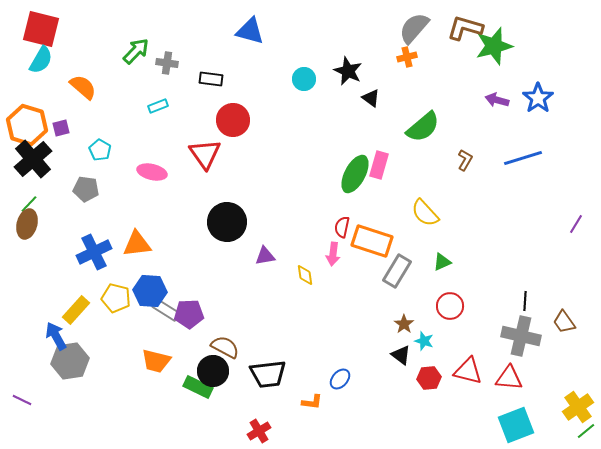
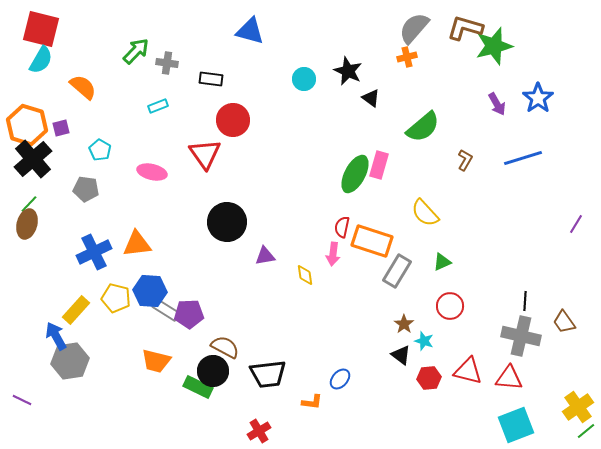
purple arrow at (497, 100): moved 4 px down; rotated 135 degrees counterclockwise
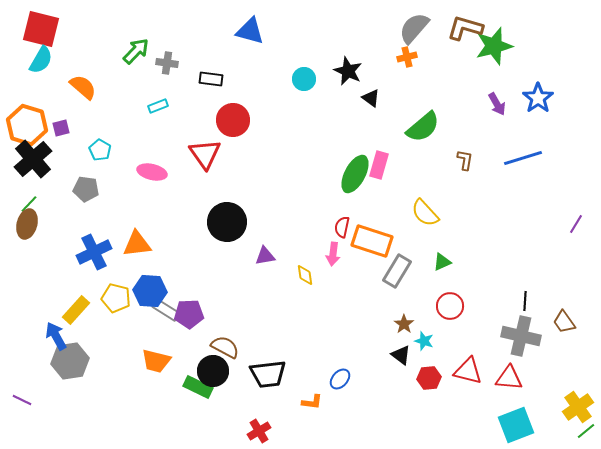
brown L-shape at (465, 160): rotated 20 degrees counterclockwise
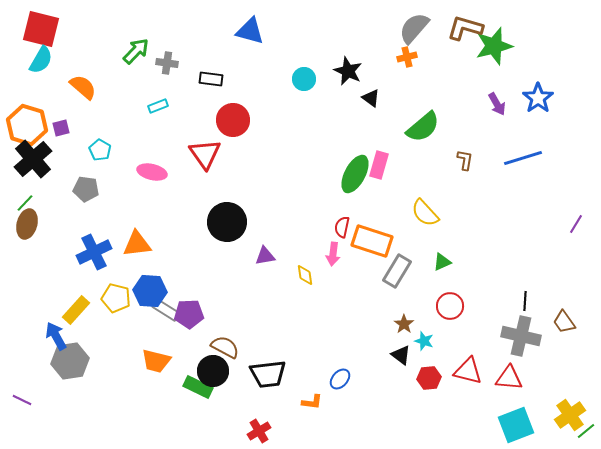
green line at (29, 204): moved 4 px left, 1 px up
yellow cross at (578, 407): moved 8 px left, 8 px down
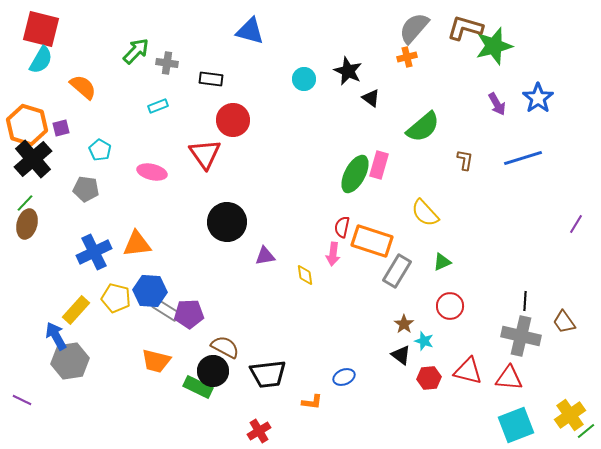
blue ellipse at (340, 379): moved 4 px right, 2 px up; rotated 25 degrees clockwise
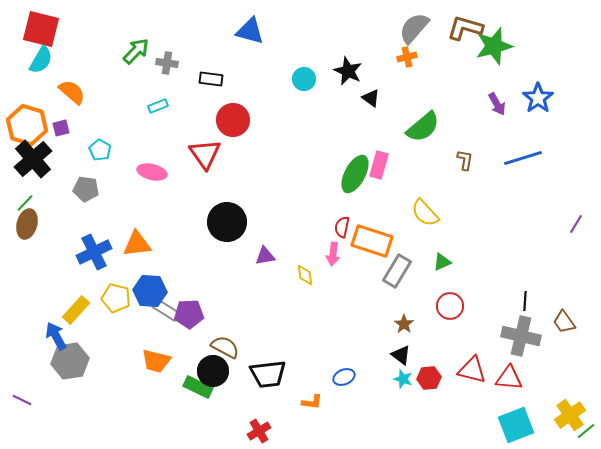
orange semicircle at (83, 87): moved 11 px left, 5 px down
cyan star at (424, 341): moved 21 px left, 38 px down
red triangle at (468, 371): moved 4 px right, 1 px up
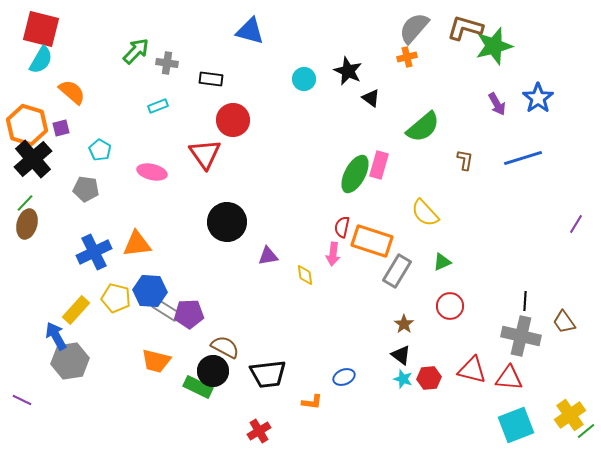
purple triangle at (265, 256): moved 3 px right
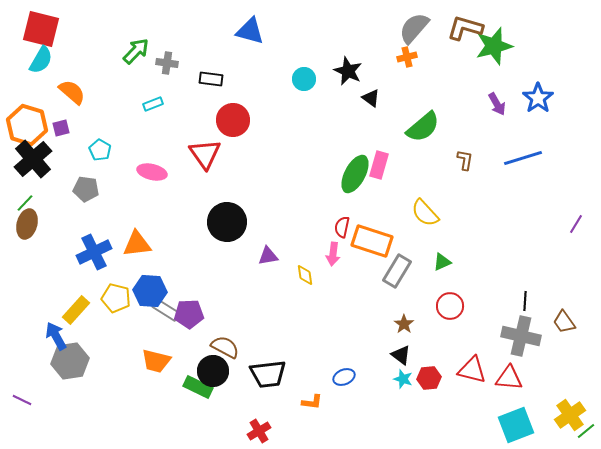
cyan rectangle at (158, 106): moved 5 px left, 2 px up
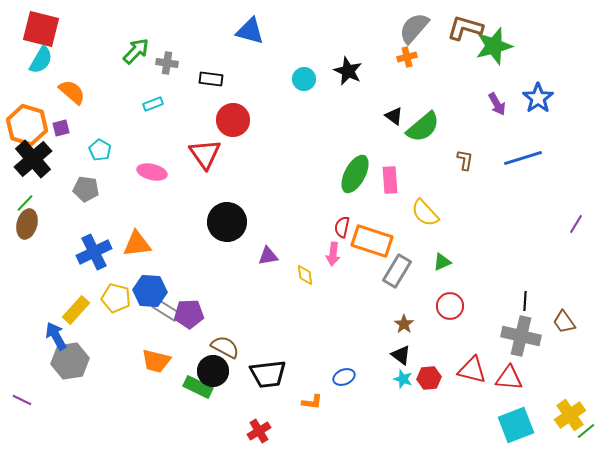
black triangle at (371, 98): moved 23 px right, 18 px down
pink rectangle at (379, 165): moved 11 px right, 15 px down; rotated 20 degrees counterclockwise
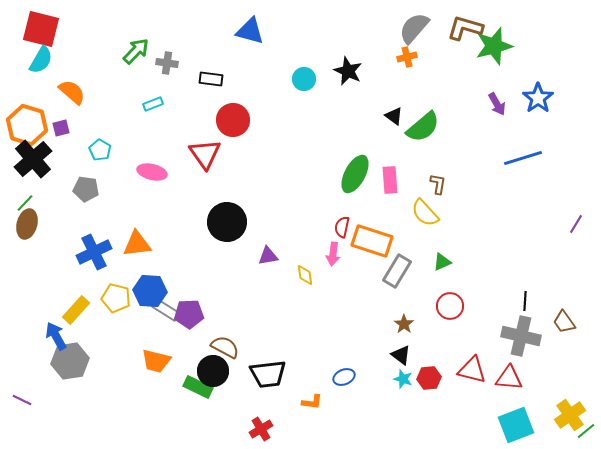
brown L-shape at (465, 160): moved 27 px left, 24 px down
red cross at (259, 431): moved 2 px right, 2 px up
